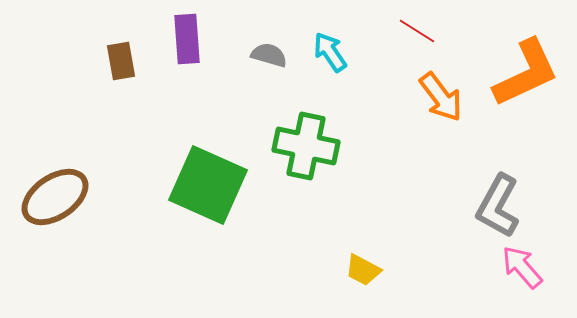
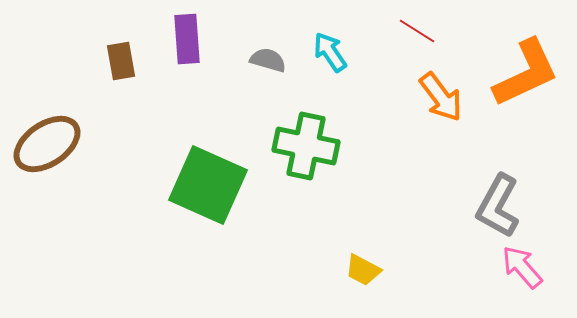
gray semicircle: moved 1 px left, 5 px down
brown ellipse: moved 8 px left, 53 px up
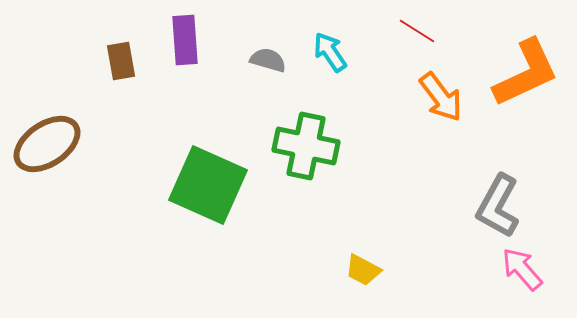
purple rectangle: moved 2 px left, 1 px down
pink arrow: moved 2 px down
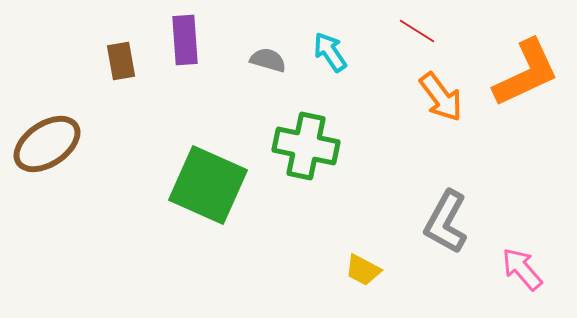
gray L-shape: moved 52 px left, 16 px down
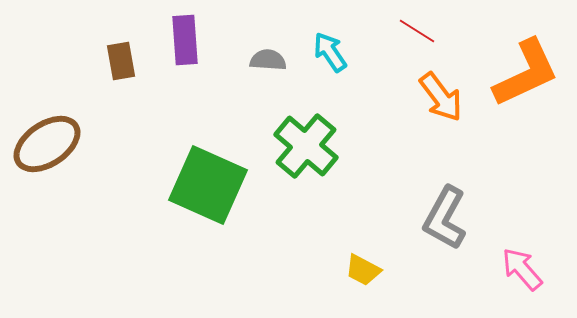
gray semicircle: rotated 12 degrees counterclockwise
green cross: rotated 28 degrees clockwise
gray L-shape: moved 1 px left, 4 px up
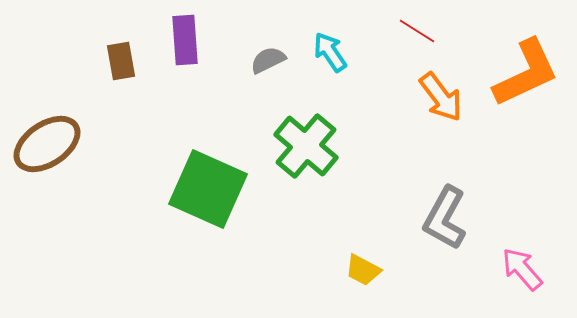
gray semicircle: rotated 30 degrees counterclockwise
green square: moved 4 px down
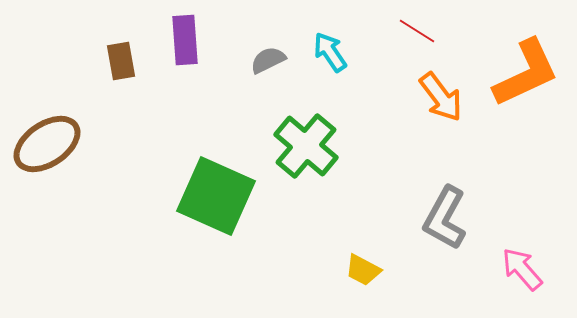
green square: moved 8 px right, 7 px down
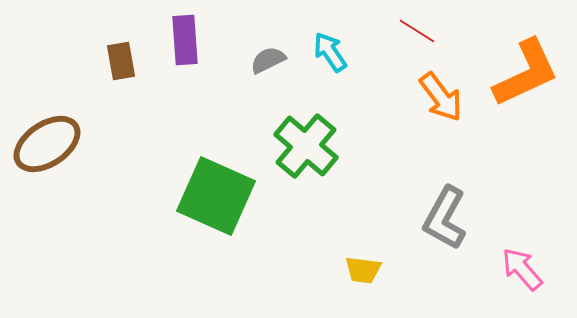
yellow trapezoid: rotated 21 degrees counterclockwise
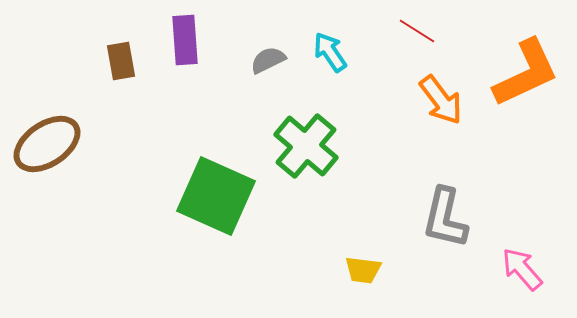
orange arrow: moved 3 px down
gray L-shape: rotated 16 degrees counterclockwise
